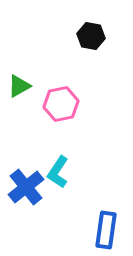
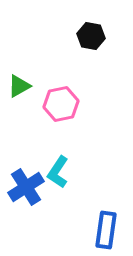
blue cross: rotated 6 degrees clockwise
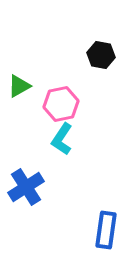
black hexagon: moved 10 px right, 19 px down
cyan L-shape: moved 4 px right, 33 px up
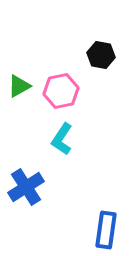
pink hexagon: moved 13 px up
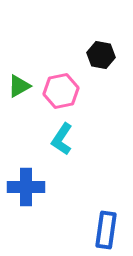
blue cross: rotated 33 degrees clockwise
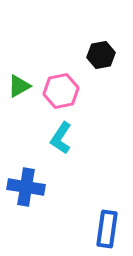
black hexagon: rotated 20 degrees counterclockwise
cyan L-shape: moved 1 px left, 1 px up
blue cross: rotated 9 degrees clockwise
blue rectangle: moved 1 px right, 1 px up
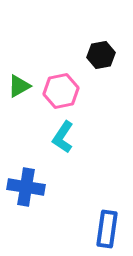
cyan L-shape: moved 2 px right, 1 px up
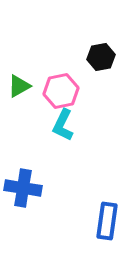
black hexagon: moved 2 px down
cyan L-shape: moved 12 px up; rotated 8 degrees counterclockwise
blue cross: moved 3 px left, 1 px down
blue rectangle: moved 8 px up
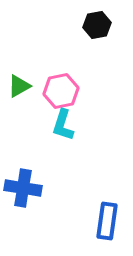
black hexagon: moved 4 px left, 32 px up
cyan L-shape: rotated 8 degrees counterclockwise
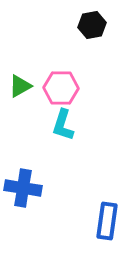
black hexagon: moved 5 px left
green triangle: moved 1 px right
pink hexagon: moved 3 px up; rotated 12 degrees clockwise
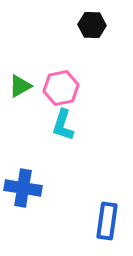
black hexagon: rotated 12 degrees clockwise
pink hexagon: rotated 12 degrees counterclockwise
